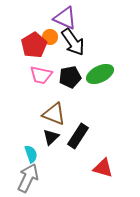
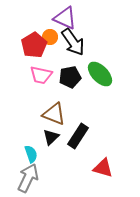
green ellipse: rotated 72 degrees clockwise
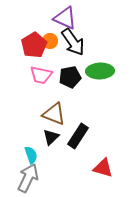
orange circle: moved 4 px down
green ellipse: moved 3 px up; rotated 48 degrees counterclockwise
cyan semicircle: moved 1 px down
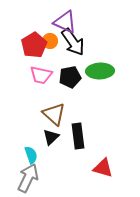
purple triangle: moved 4 px down
brown triangle: rotated 20 degrees clockwise
black rectangle: rotated 40 degrees counterclockwise
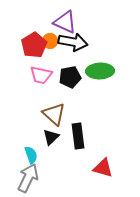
black arrow: rotated 44 degrees counterclockwise
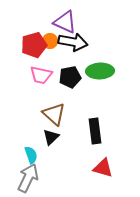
red pentagon: rotated 15 degrees clockwise
black rectangle: moved 17 px right, 5 px up
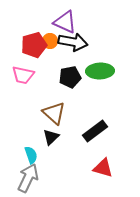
pink trapezoid: moved 18 px left
brown triangle: moved 1 px up
black rectangle: rotated 60 degrees clockwise
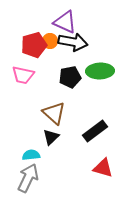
cyan semicircle: rotated 78 degrees counterclockwise
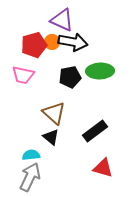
purple triangle: moved 3 px left, 2 px up
orange circle: moved 2 px right, 1 px down
black triangle: rotated 36 degrees counterclockwise
gray arrow: moved 2 px right, 1 px up
